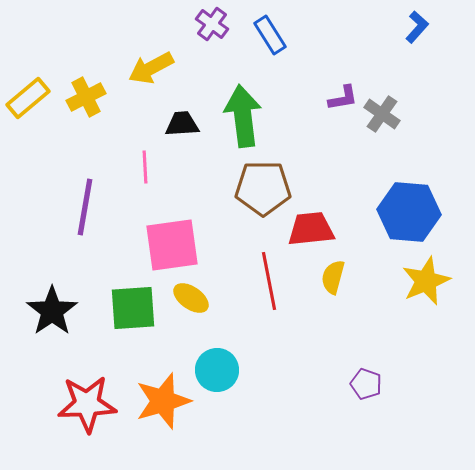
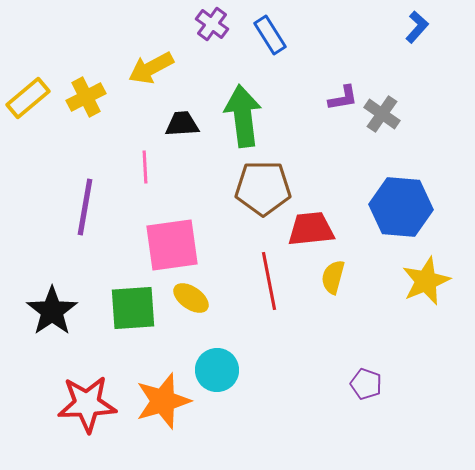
blue hexagon: moved 8 px left, 5 px up
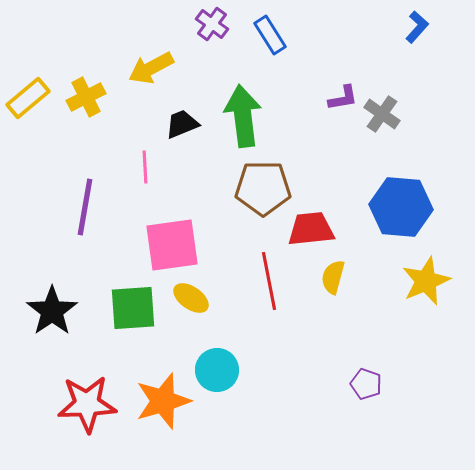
black trapezoid: rotated 18 degrees counterclockwise
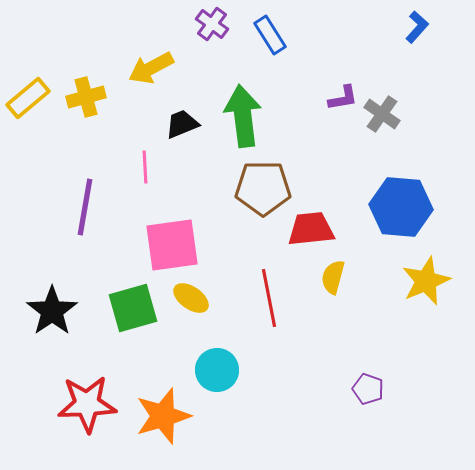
yellow cross: rotated 12 degrees clockwise
red line: moved 17 px down
green square: rotated 12 degrees counterclockwise
purple pentagon: moved 2 px right, 5 px down
orange star: moved 15 px down
